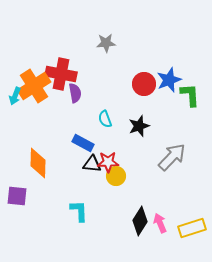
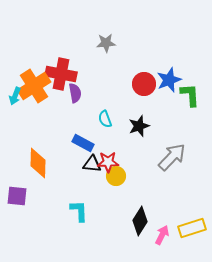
pink arrow: moved 2 px right, 12 px down; rotated 48 degrees clockwise
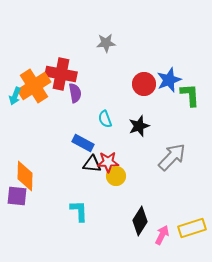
orange diamond: moved 13 px left, 13 px down
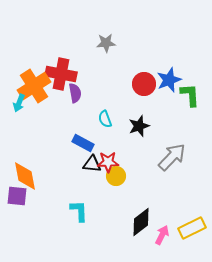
cyan arrow: moved 4 px right, 7 px down
orange diamond: rotated 12 degrees counterclockwise
black diamond: moved 1 px right, 1 px down; rotated 20 degrees clockwise
yellow rectangle: rotated 8 degrees counterclockwise
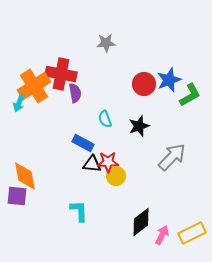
green L-shape: rotated 65 degrees clockwise
yellow rectangle: moved 5 px down
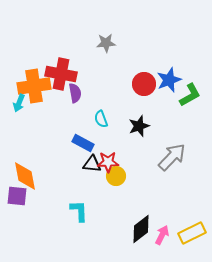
orange cross: rotated 24 degrees clockwise
cyan semicircle: moved 4 px left
black diamond: moved 7 px down
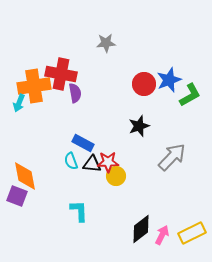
cyan semicircle: moved 30 px left, 42 px down
purple square: rotated 15 degrees clockwise
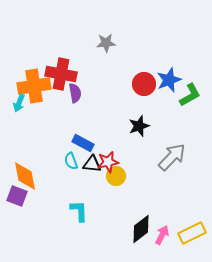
red star: rotated 10 degrees counterclockwise
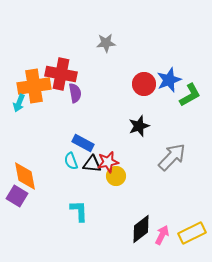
purple square: rotated 10 degrees clockwise
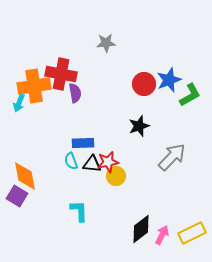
blue rectangle: rotated 30 degrees counterclockwise
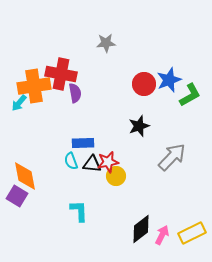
cyan arrow: rotated 18 degrees clockwise
